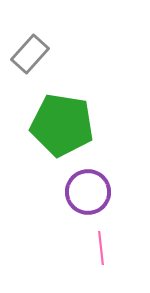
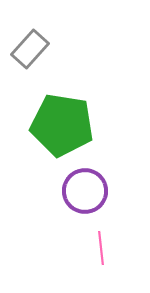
gray rectangle: moved 5 px up
purple circle: moved 3 px left, 1 px up
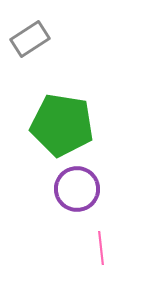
gray rectangle: moved 10 px up; rotated 15 degrees clockwise
purple circle: moved 8 px left, 2 px up
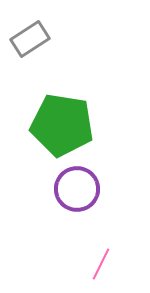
pink line: moved 16 px down; rotated 32 degrees clockwise
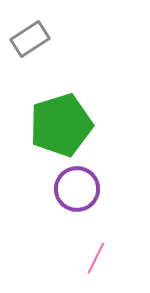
green pentagon: moved 1 px left; rotated 26 degrees counterclockwise
pink line: moved 5 px left, 6 px up
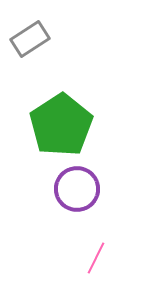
green pentagon: rotated 16 degrees counterclockwise
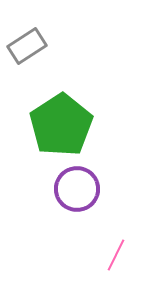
gray rectangle: moved 3 px left, 7 px down
pink line: moved 20 px right, 3 px up
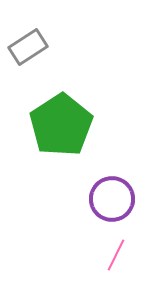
gray rectangle: moved 1 px right, 1 px down
purple circle: moved 35 px right, 10 px down
